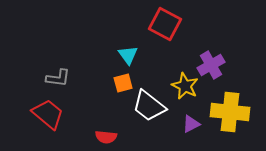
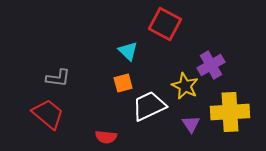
cyan triangle: moved 4 px up; rotated 10 degrees counterclockwise
white trapezoid: rotated 117 degrees clockwise
yellow cross: rotated 9 degrees counterclockwise
purple triangle: rotated 36 degrees counterclockwise
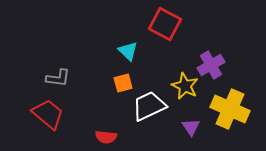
yellow cross: moved 3 px up; rotated 27 degrees clockwise
purple triangle: moved 3 px down
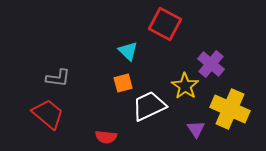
purple cross: moved 1 px up; rotated 20 degrees counterclockwise
yellow star: rotated 8 degrees clockwise
purple triangle: moved 5 px right, 2 px down
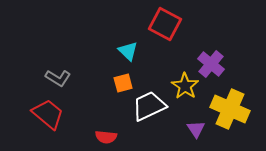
gray L-shape: rotated 25 degrees clockwise
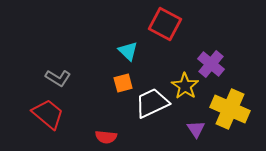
white trapezoid: moved 3 px right, 3 px up
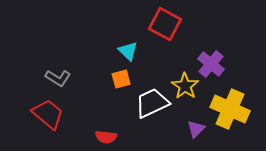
orange square: moved 2 px left, 4 px up
purple triangle: rotated 18 degrees clockwise
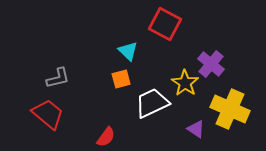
gray L-shape: rotated 45 degrees counterclockwise
yellow star: moved 3 px up
purple triangle: rotated 42 degrees counterclockwise
red semicircle: rotated 60 degrees counterclockwise
